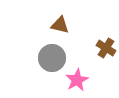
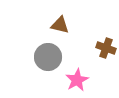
brown cross: rotated 12 degrees counterclockwise
gray circle: moved 4 px left, 1 px up
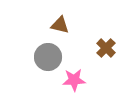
brown cross: rotated 24 degrees clockwise
pink star: moved 3 px left; rotated 25 degrees clockwise
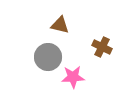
brown cross: moved 4 px left, 1 px up; rotated 18 degrees counterclockwise
pink star: moved 1 px left, 3 px up
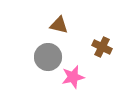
brown triangle: moved 1 px left
pink star: rotated 10 degrees counterclockwise
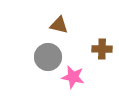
brown cross: moved 2 px down; rotated 24 degrees counterclockwise
pink star: rotated 25 degrees clockwise
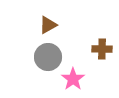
brown triangle: moved 11 px left; rotated 42 degrees counterclockwise
pink star: moved 2 px down; rotated 25 degrees clockwise
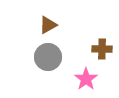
pink star: moved 13 px right
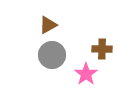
gray circle: moved 4 px right, 2 px up
pink star: moved 5 px up
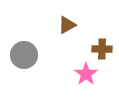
brown triangle: moved 19 px right
gray circle: moved 28 px left
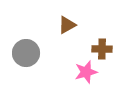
gray circle: moved 2 px right, 2 px up
pink star: moved 2 px up; rotated 20 degrees clockwise
